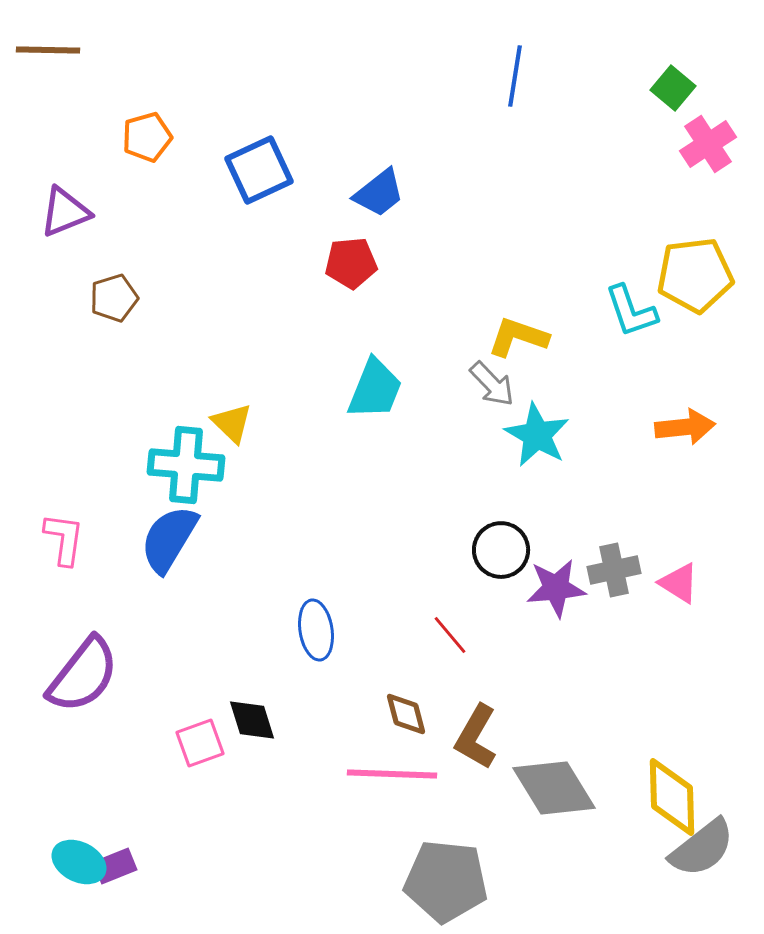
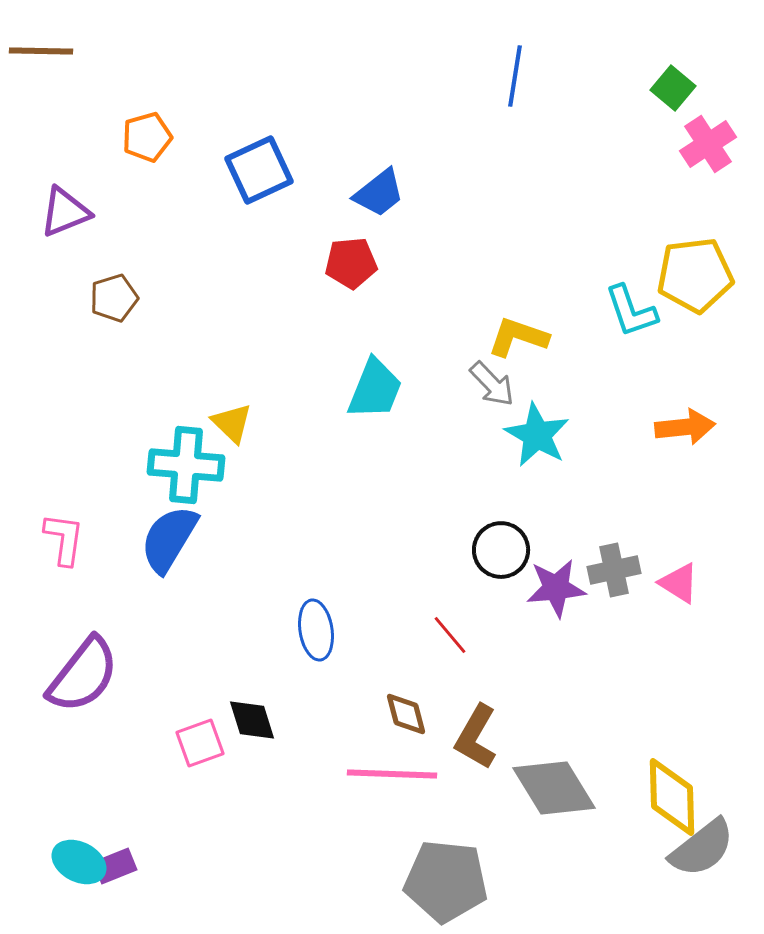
brown line: moved 7 px left, 1 px down
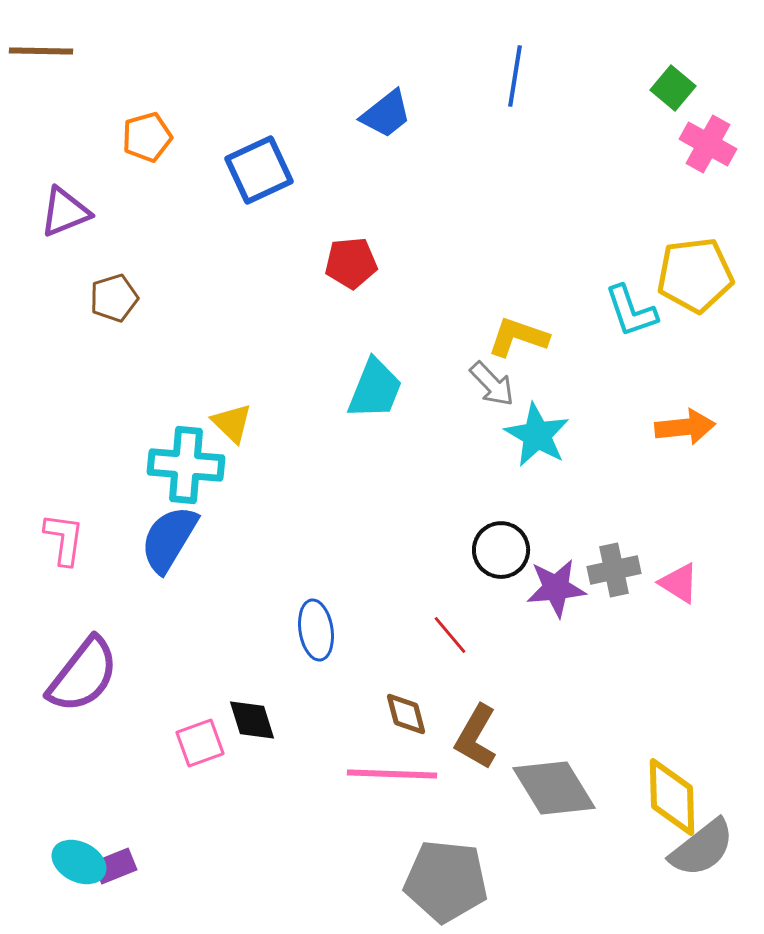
pink cross: rotated 28 degrees counterclockwise
blue trapezoid: moved 7 px right, 79 px up
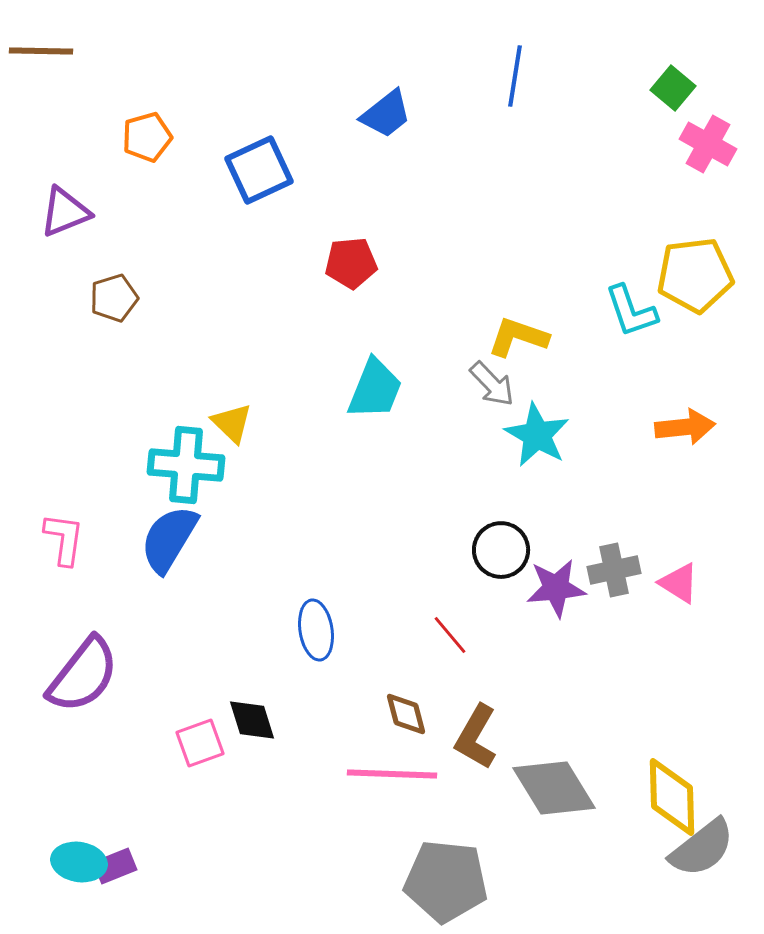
cyan ellipse: rotated 18 degrees counterclockwise
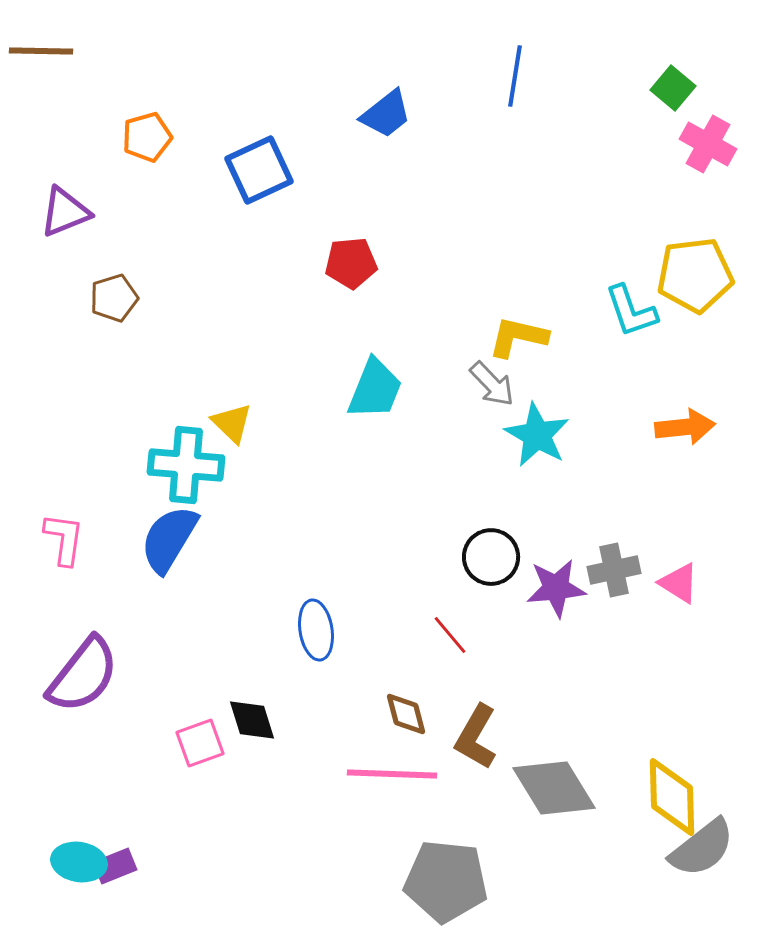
yellow L-shape: rotated 6 degrees counterclockwise
black circle: moved 10 px left, 7 px down
